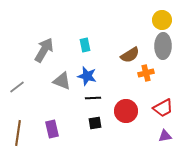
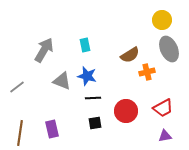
gray ellipse: moved 6 px right, 3 px down; rotated 25 degrees counterclockwise
orange cross: moved 1 px right, 1 px up
brown line: moved 2 px right
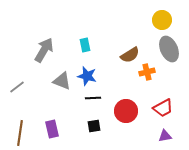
black square: moved 1 px left, 3 px down
